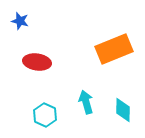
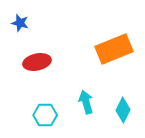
blue star: moved 2 px down
red ellipse: rotated 20 degrees counterclockwise
cyan diamond: rotated 25 degrees clockwise
cyan hexagon: rotated 25 degrees counterclockwise
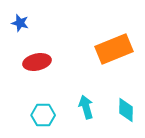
cyan arrow: moved 5 px down
cyan diamond: moved 3 px right; rotated 25 degrees counterclockwise
cyan hexagon: moved 2 px left
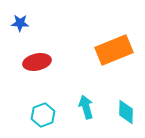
blue star: rotated 12 degrees counterclockwise
orange rectangle: moved 1 px down
cyan diamond: moved 2 px down
cyan hexagon: rotated 20 degrees counterclockwise
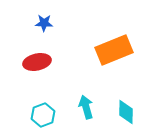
blue star: moved 24 px right
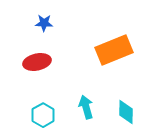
cyan hexagon: rotated 10 degrees counterclockwise
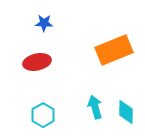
cyan arrow: moved 9 px right
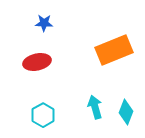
cyan diamond: rotated 20 degrees clockwise
